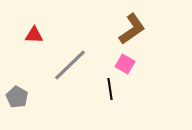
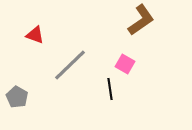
brown L-shape: moved 9 px right, 9 px up
red triangle: moved 1 px right; rotated 18 degrees clockwise
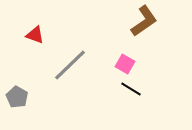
brown L-shape: moved 3 px right, 1 px down
black line: moved 21 px right; rotated 50 degrees counterclockwise
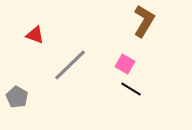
brown L-shape: rotated 24 degrees counterclockwise
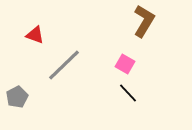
gray line: moved 6 px left
black line: moved 3 px left, 4 px down; rotated 15 degrees clockwise
gray pentagon: rotated 15 degrees clockwise
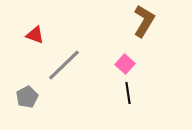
pink square: rotated 12 degrees clockwise
black line: rotated 35 degrees clockwise
gray pentagon: moved 10 px right
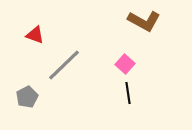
brown L-shape: rotated 88 degrees clockwise
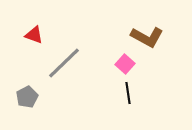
brown L-shape: moved 3 px right, 16 px down
red triangle: moved 1 px left
gray line: moved 2 px up
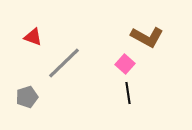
red triangle: moved 1 px left, 2 px down
gray pentagon: rotated 10 degrees clockwise
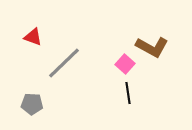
brown L-shape: moved 5 px right, 10 px down
gray pentagon: moved 5 px right, 7 px down; rotated 20 degrees clockwise
